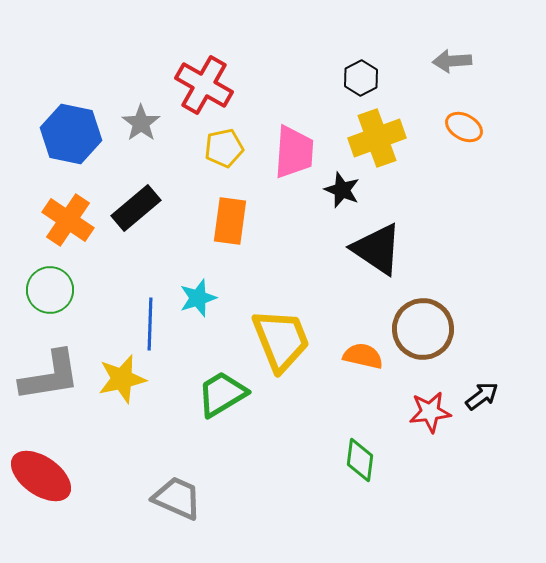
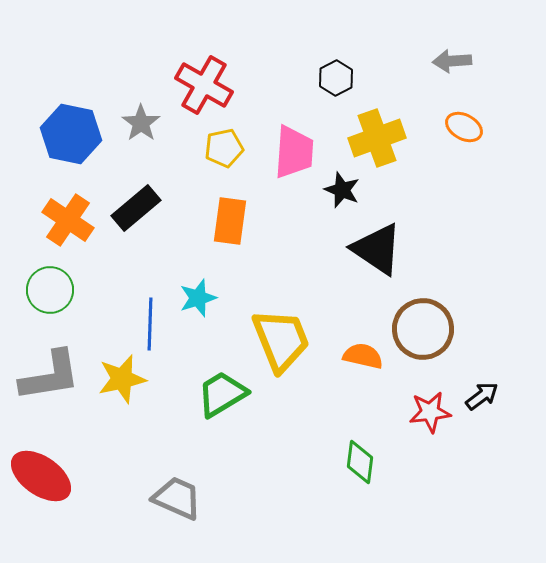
black hexagon: moved 25 px left
green diamond: moved 2 px down
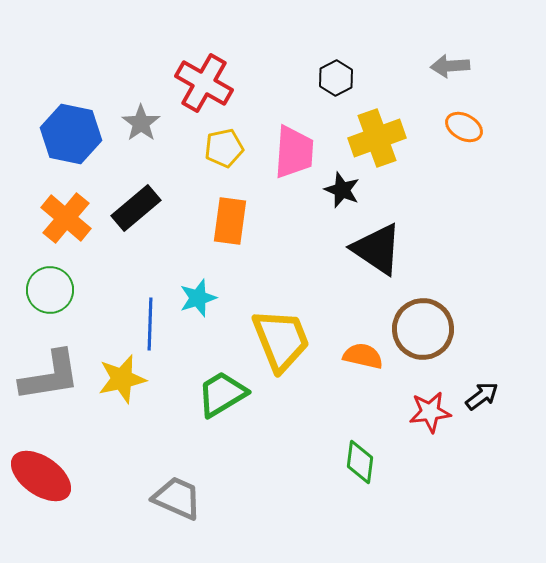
gray arrow: moved 2 px left, 5 px down
red cross: moved 2 px up
orange cross: moved 2 px left, 2 px up; rotated 6 degrees clockwise
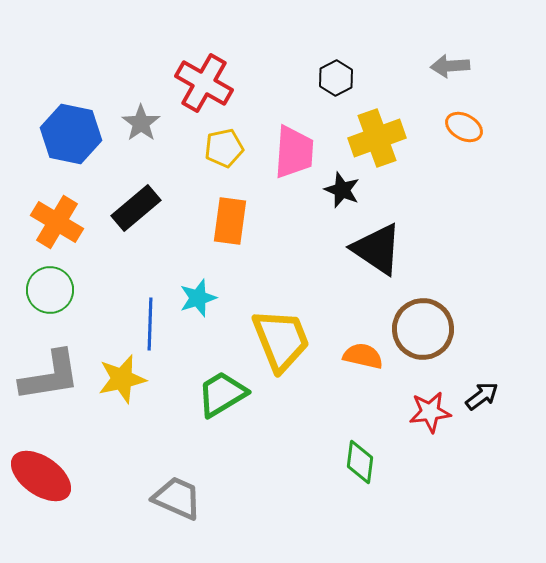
orange cross: moved 9 px left, 4 px down; rotated 9 degrees counterclockwise
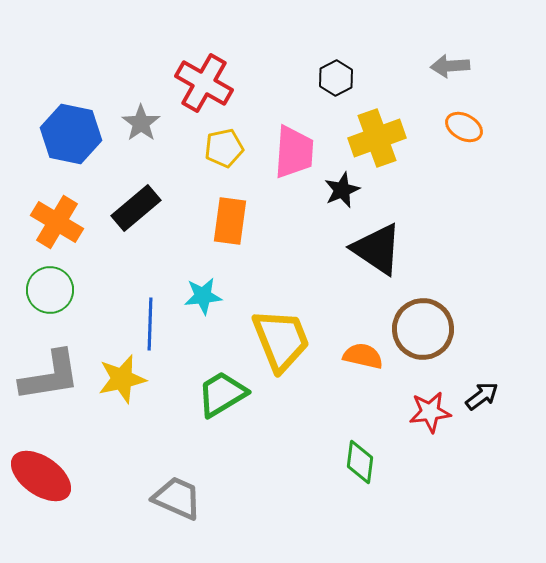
black star: rotated 27 degrees clockwise
cyan star: moved 5 px right, 2 px up; rotated 12 degrees clockwise
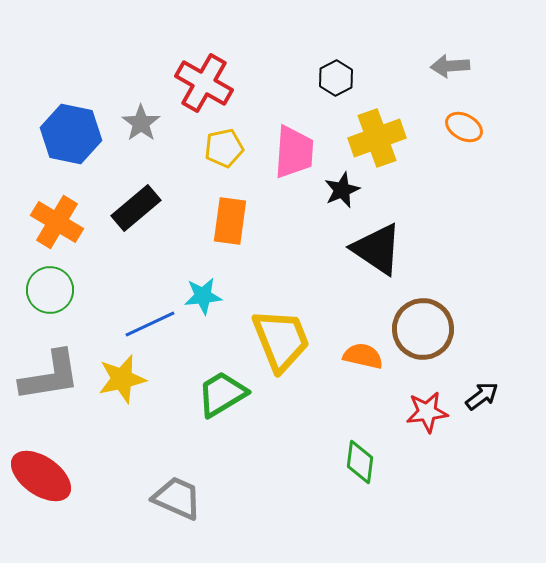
blue line: rotated 63 degrees clockwise
red star: moved 3 px left
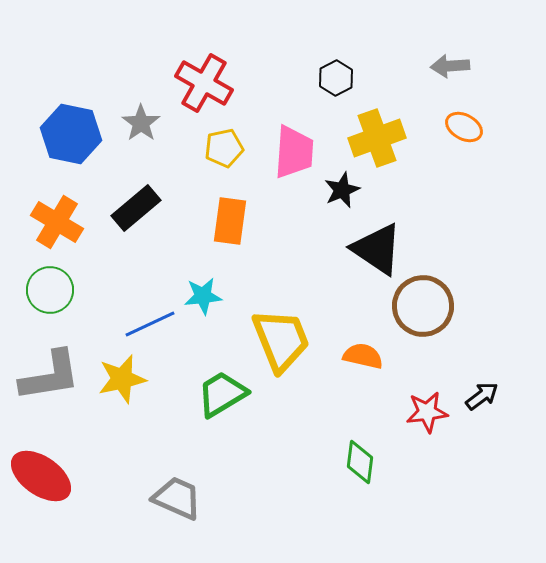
brown circle: moved 23 px up
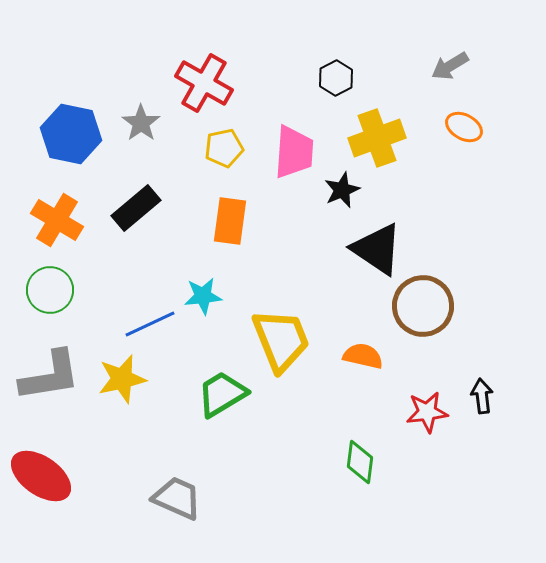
gray arrow: rotated 27 degrees counterclockwise
orange cross: moved 2 px up
black arrow: rotated 60 degrees counterclockwise
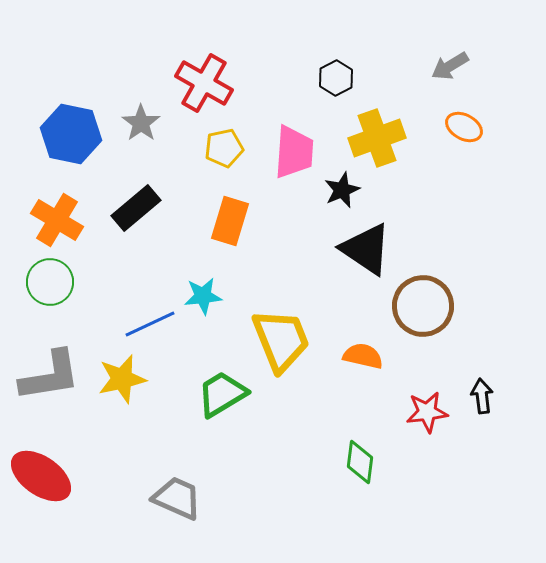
orange rectangle: rotated 9 degrees clockwise
black triangle: moved 11 px left
green circle: moved 8 px up
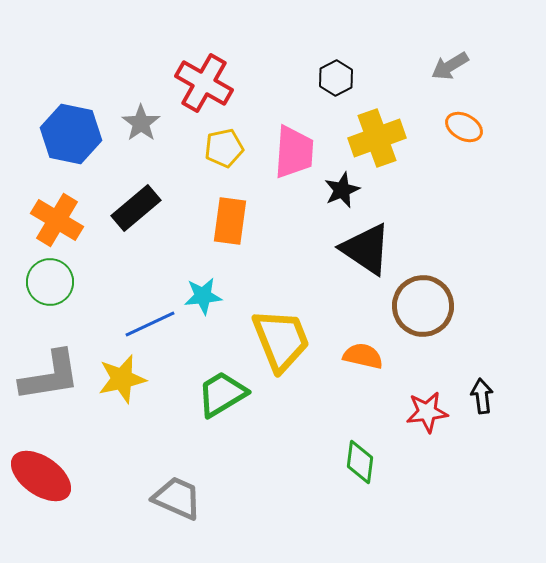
orange rectangle: rotated 9 degrees counterclockwise
